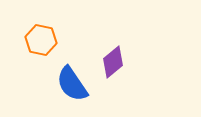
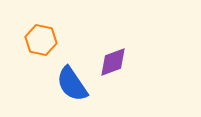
purple diamond: rotated 20 degrees clockwise
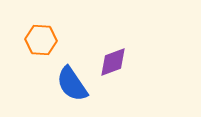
orange hexagon: rotated 8 degrees counterclockwise
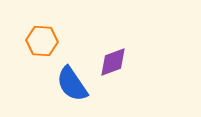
orange hexagon: moved 1 px right, 1 px down
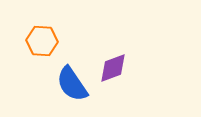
purple diamond: moved 6 px down
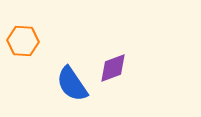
orange hexagon: moved 19 px left
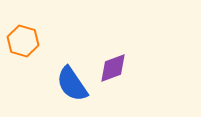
orange hexagon: rotated 12 degrees clockwise
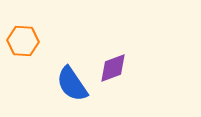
orange hexagon: rotated 12 degrees counterclockwise
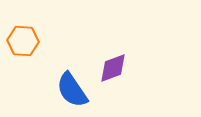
blue semicircle: moved 6 px down
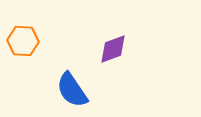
purple diamond: moved 19 px up
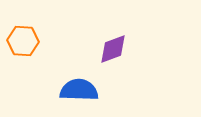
blue semicircle: moved 7 px right; rotated 126 degrees clockwise
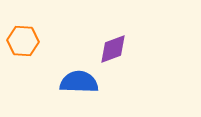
blue semicircle: moved 8 px up
